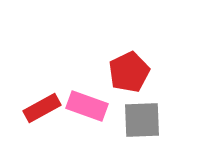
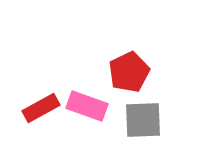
red rectangle: moved 1 px left
gray square: moved 1 px right
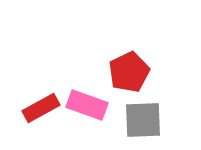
pink rectangle: moved 1 px up
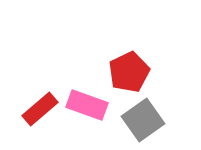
red rectangle: moved 1 px left, 1 px down; rotated 12 degrees counterclockwise
gray square: rotated 33 degrees counterclockwise
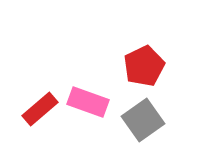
red pentagon: moved 15 px right, 6 px up
pink rectangle: moved 1 px right, 3 px up
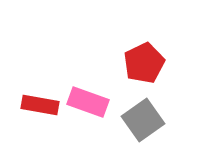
red pentagon: moved 3 px up
red rectangle: moved 4 px up; rotated 51 degrees clockwise
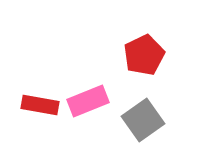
red pentagon: moved 8 px up
pink rectangle: moved 1 px up; rotated 42 degrees counterclockwise
